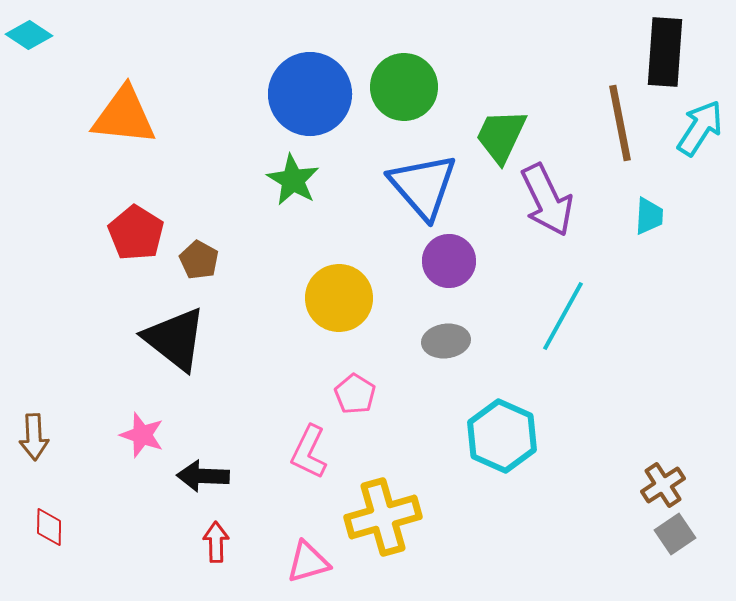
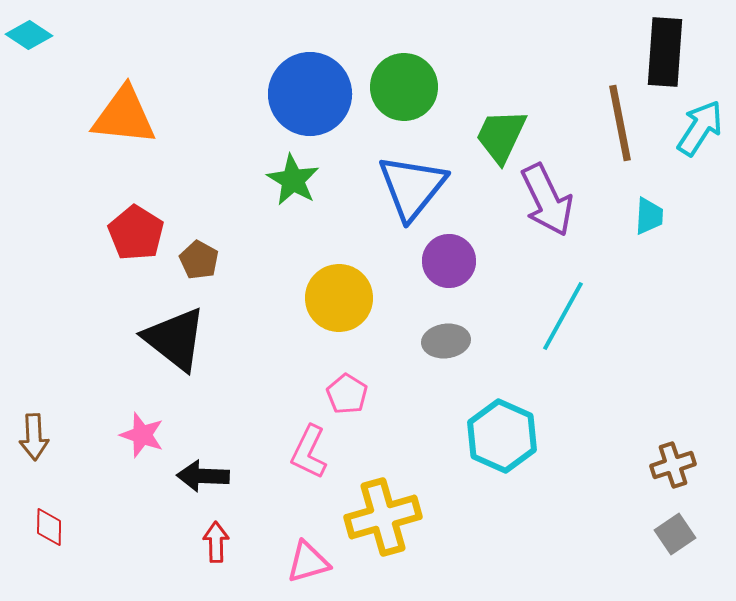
blue triangle: moved 11 px left, 1 px down; rotated 20 degrees clockwise
pink pentagon: moved 8 px left
brown cross: moved 10 px right, 20 px up; rotated 15 degrees clockwise
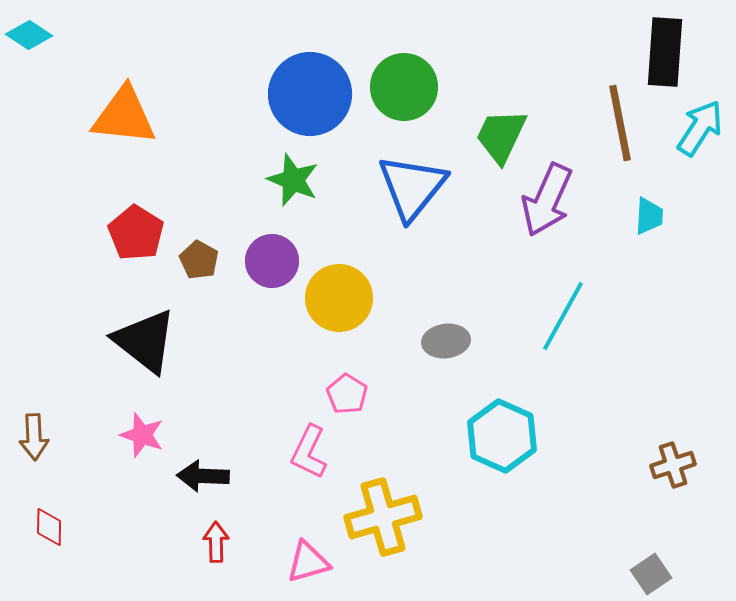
green star: rotated 8 degrees counterclockwise
purple arrow: rotated 50 degrees clockwise
purple circle: moved 177 px left
black triangle: moved 30 px left, 2 px down
gray square: moved 24 px left, 40 px down
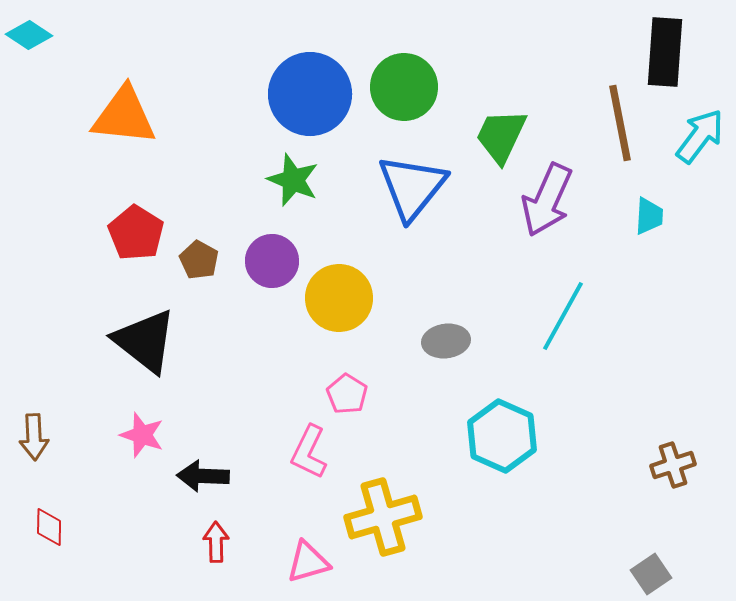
cyan arrow: moved 8 px down; rotated 4 degrees clockwise
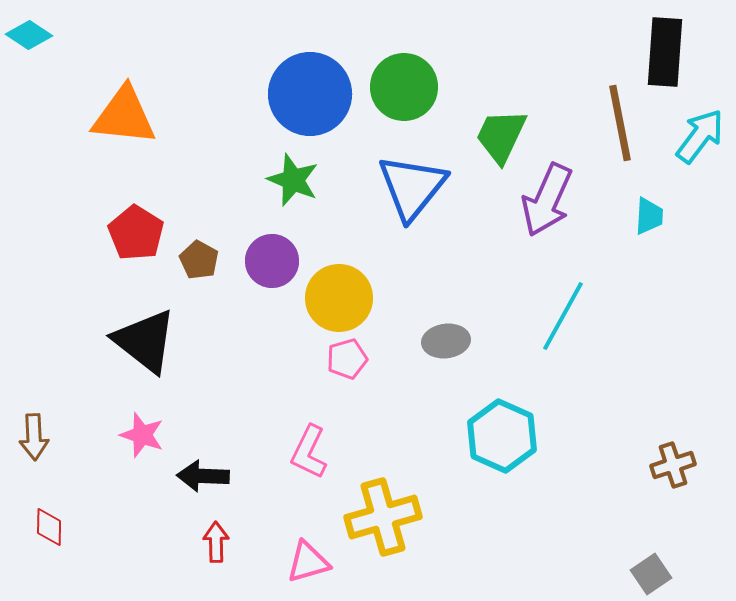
pink pentagon: moved 35 px up; rotated 24 degrees clockwise
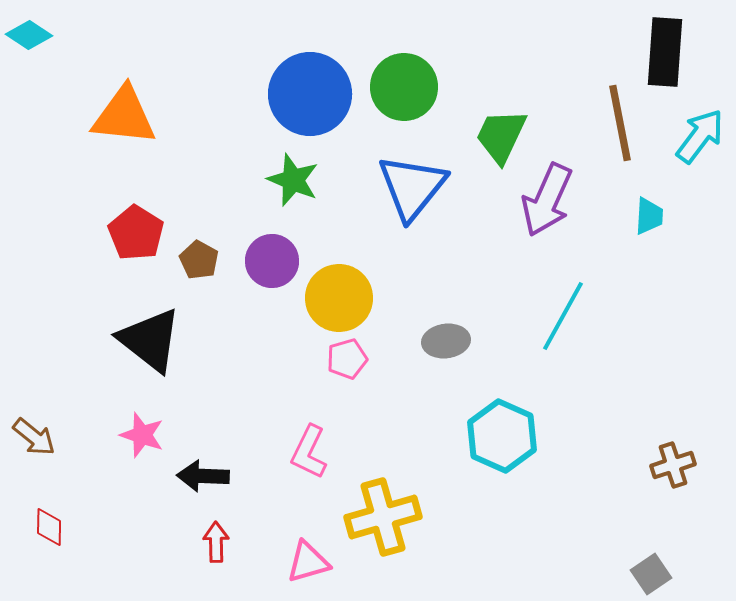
black triangle: moved 5 px right, 1 px up
brown arrow: rotated 48 degrees counterclockwise
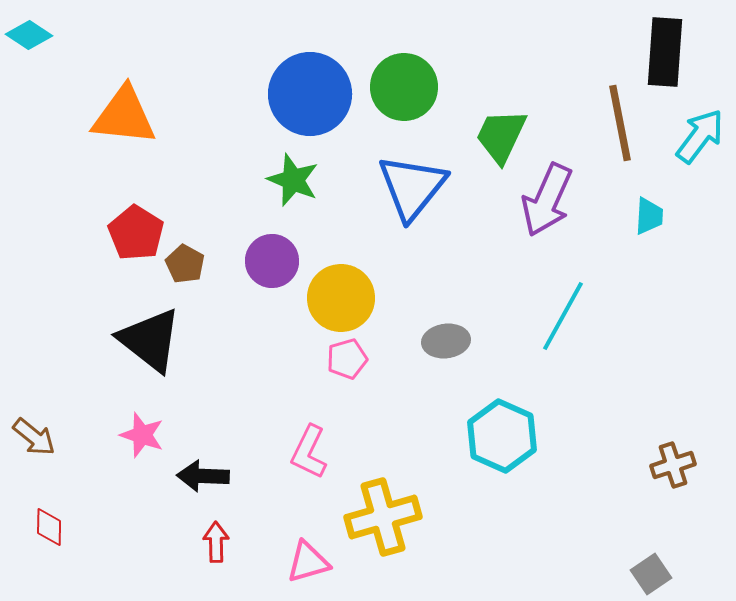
brown pentagon: moved 14 px left, 4 px down
yellow circle: moved 2 px right
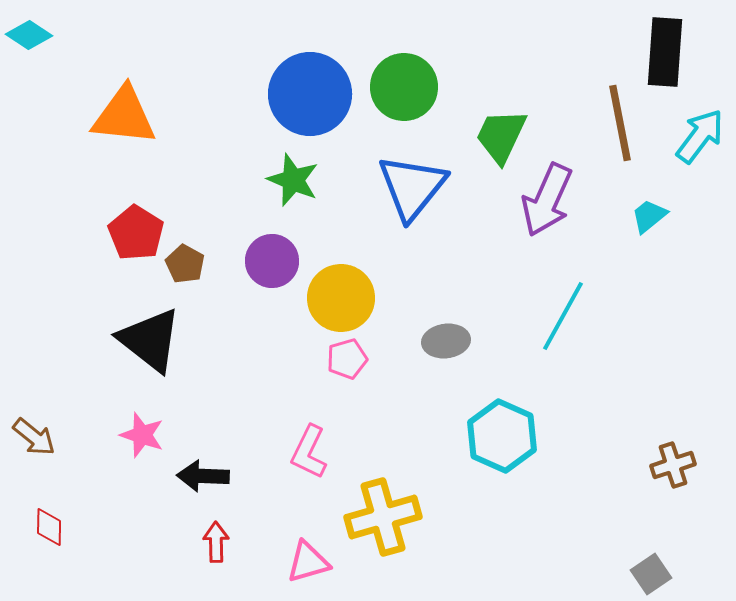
cyan trapezoid: rotated 132 degrees counterclockwise
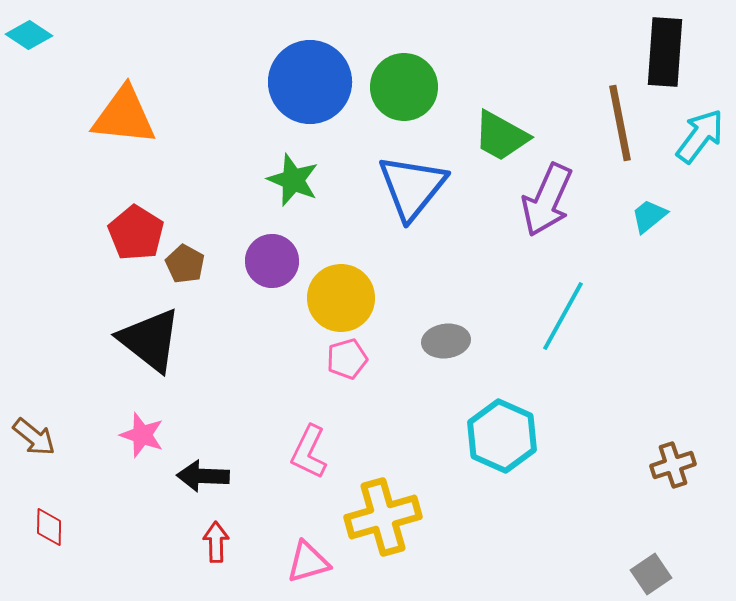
blue circle: moved 12 px up
green trapezoid: rotated 86 degrees counterclockwise
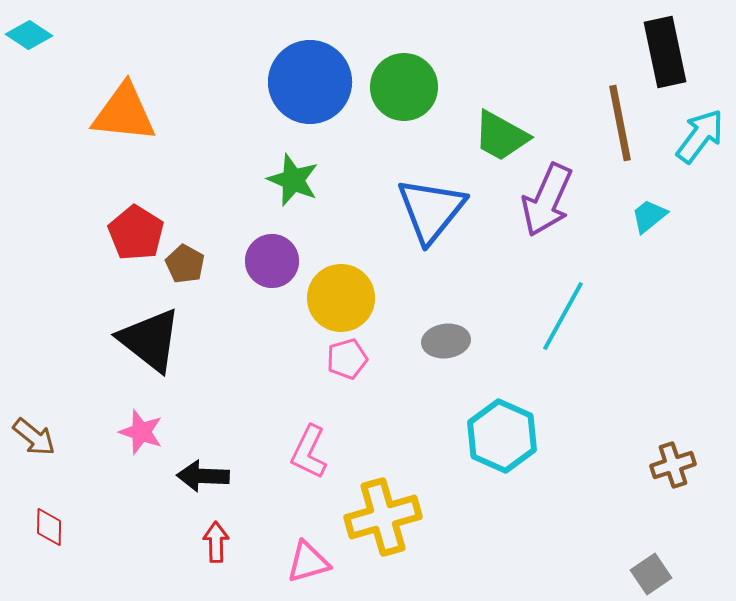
black rectangle: rotated 16 degrees counterclockwise
orange triangle: moved 3 px up
blue triangle: moved 19 px right, 23 px down
pink star: moved 1 px left, 3 px up
